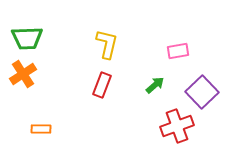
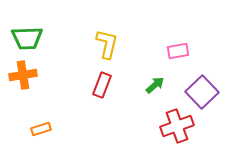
orange cross: moved 1 px down; rotated 24 degrees clockwise
orange rectangle: rotated 18 degrees counterclockwise
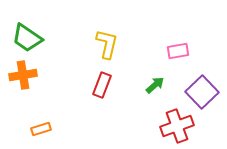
green trapezoid: rotated 36 degrees clockwise
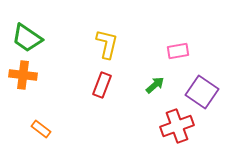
orange cross: rotated 16 degrees clockwise
purple square: rotated 12 degrees counterclockwise
orange rectangle: rotated 54 degrees clockwise
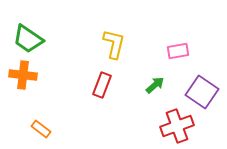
green trapezoid: moved 1 px right, 1 px down
yellow L-shape: moved 7 px right
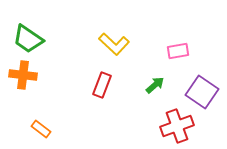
yellow L-shape: rotated 120 degrees clockwise
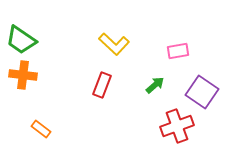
green trapezoid: moved 7 px left, 1 px down
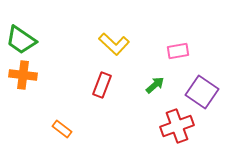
orange rectangle: moved 21 px right
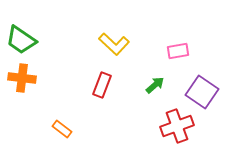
orange cross: moved 1 px left, 3 px down
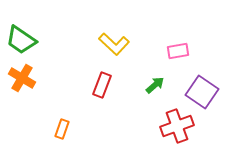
orange cross: rotated 24 degrees clockwise
orange rectangle: rotated 72 degrees clockwise
